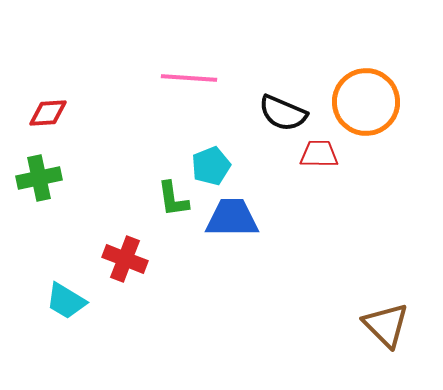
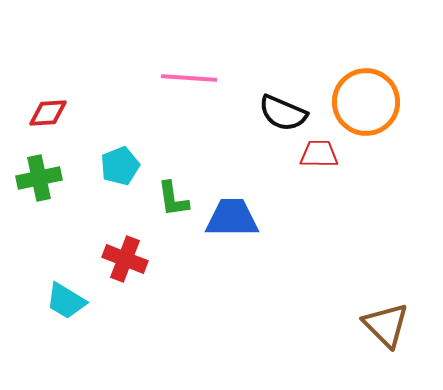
cyan pentagon: moved 91 px left
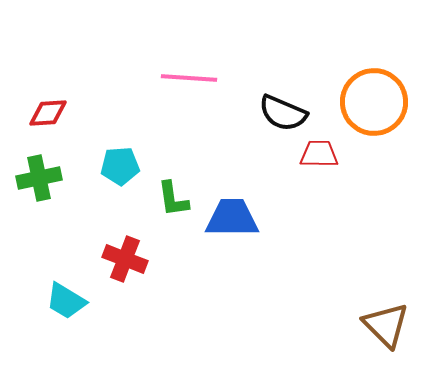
orange circle: moved 8 px right
cyan pentagon: rotated 18 degrees clockwise
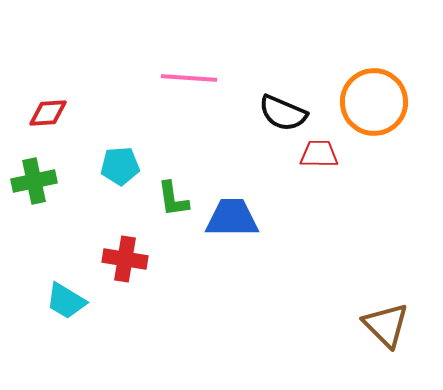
green cross: moved 5 px left, 3 px down
red cross: rotated 12 degrees counterclockwise
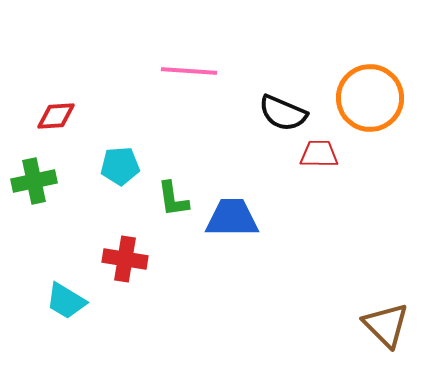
pink line: moved 7 px up
orange circle: moved 4 px left, 4 px up
red diamond: moved 8 px right, 3 px down
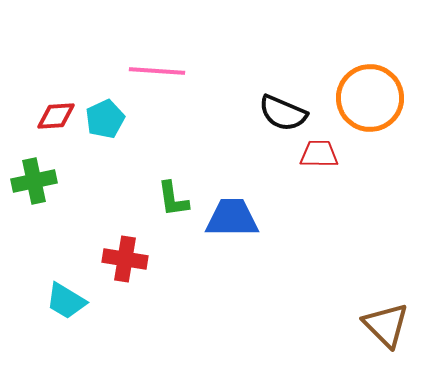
pink line: moved 32 px left
cyan pentagon: moved 15 px left, 47 px up; rotated 21 degrees counterclockwise
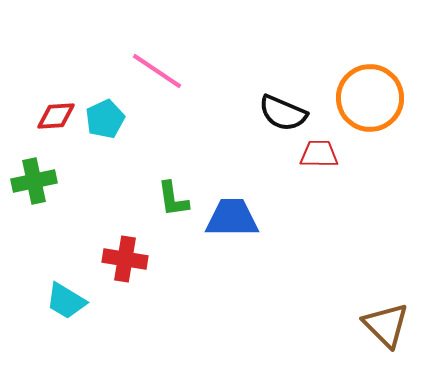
pink line: rotated 30 degrees clockwise
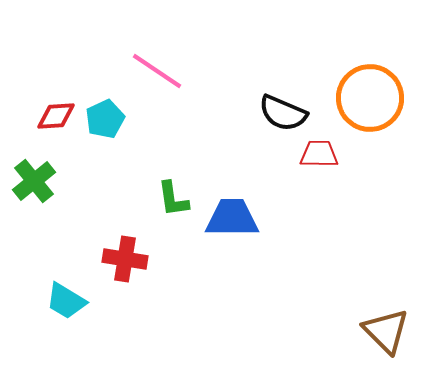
green cross: rotated 27 degrees counterclockwise
brown triangle: moved 6 px down
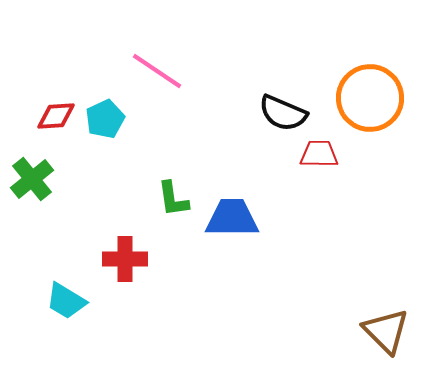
green cross: moved 2 px left, 2 px up
red cross: rotated 9 degrees counterclockwise
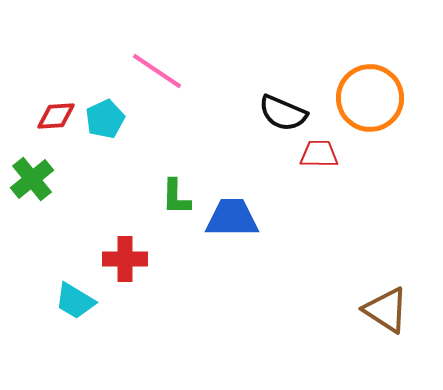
green L-shape: moved 3 px right, 2 px up; rotated 9 degrees clockwise
cyan trapezoid: moved 9 px right
brown triangle: moved 21 px up; rotated 12 degrees counterclockwise
